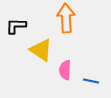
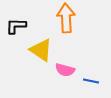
pink semicircle: rotated 78 degrees counterclockwise
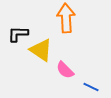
black L-shape: moved 2 px right, 8 px down
pink semicircle: rotated 30 degrees clockwise
blue line: moved 6 px down; rotated 14 degrees clockwise
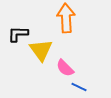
yellow triangle: rotated 20 degrees clockwise
pink semicircle: moved 2 px up
blue line: moved 12 px left
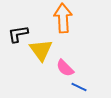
orange arrow: moved 3 px left
black L-shape: rotated 10 degrees counterclockwise
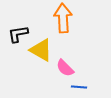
yellow triangle: rotated 25 degrees counterclockwise
blue line: rotated 21 degrees counterclockwise
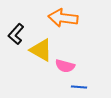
orange arrow: rotated 80 degrees counterclockwise
black L-shape: moved 2 px left; rotated 40 degrees counterclockwise
pink semicircle: moved 2 px up; rotated 30 degrees counterclockwise
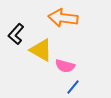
blue line: moved 6 px left; rotated 56 degrees counterclockwise
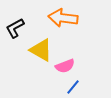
black L-shape: moved 1 px left, 6 px up; rotated 20 degrees clockwise
pink semicircle: rotated 36 degrees counterclockwise
